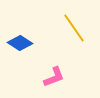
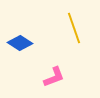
yellow line: rotated 16 degrees clockwise
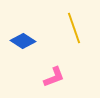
blue diamond: moved 3 px right, 2 px up
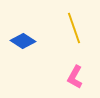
pink L-shape: moved 21 px right; rotated 140 degrees clockwise
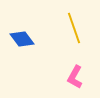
blue diamond: moved 1 px left, 2 px up; rotated 20 degrees clockwise
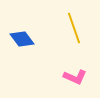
pink L-shape: rotated 95 degrees counterclockwise
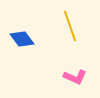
yellow line: moved 4 px left, 2 px up
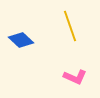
blue diamond: moved 1 px left, 1 px down; rotated 10 degrees counterclockwise
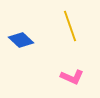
pink L-shape: moved 3 px left
